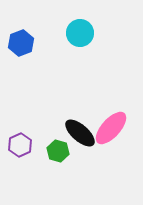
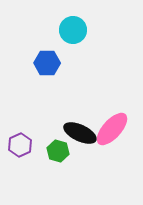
cyan circle: moved 7 px left, 3 px up
blue hexagon: moved 26 px right, 20 px down; rotated 20 degrees clockwise
pink ellipse: moved 1 px right, 1 px down
black ellipse: rotated 16 degrees counterclockwise
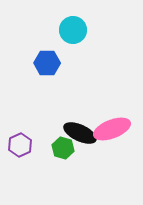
pink ellipse: rotated 27 degrees clockwise
green hexagon: moved 5 px right, 3 px up
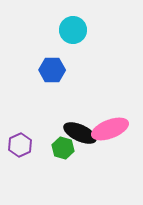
blue hexagon: moved 5 px right, 7 px down
pink ellipse: moved 2 px left
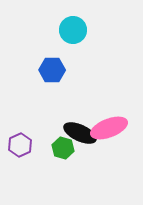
pink ellipse: moved 1 px left, 1 px up
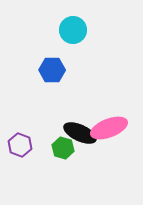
purple hexagon: rotated 15 degrees counterclockwise
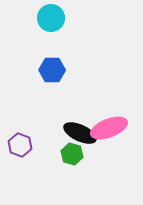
cyan circle: moved 22 px left, 12 px up
green hexagon: moved 9 px right, 6 px down
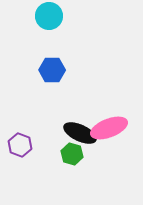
cyan circle: moved 2 px left, 2 px up
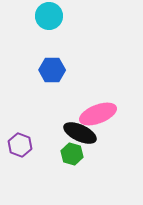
pink ellipse: moved 11 px left, 14 px up
